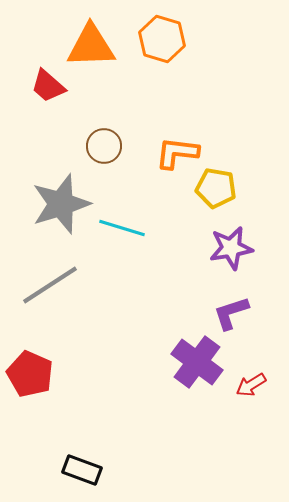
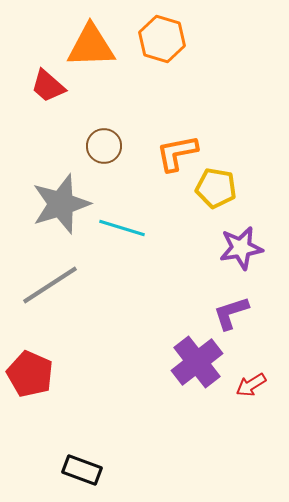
orange L-shape: rotated 18 degrees counterclockwise
purple star: moved 10 px right
purple cross: rotated 15 degrees clockwise
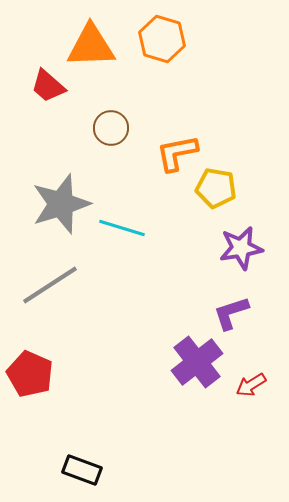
brown circle: moved 7 px right, 18 px up
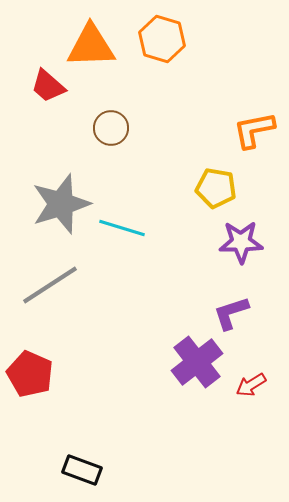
orange L-shape: moved 77 px right, 23 px up
purple star: moved 6 px up; rotated 9 degrees clockwise
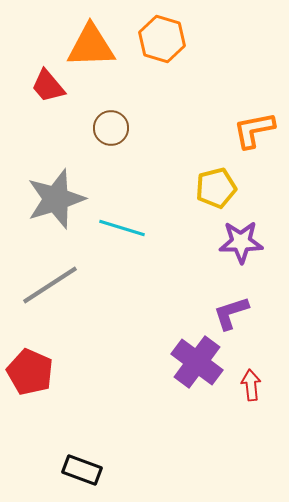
red trapezoid: rotated 9 degrees clockwise
yellow pentagon: rotated 24 degrees counterclockwise
gray star: moved 5 px left, 5 px up
purple cross: rotated 15 degrees counterclockwise
red pentagon: moved 2 px up
red arrow: rotated 116 degrees clockwise
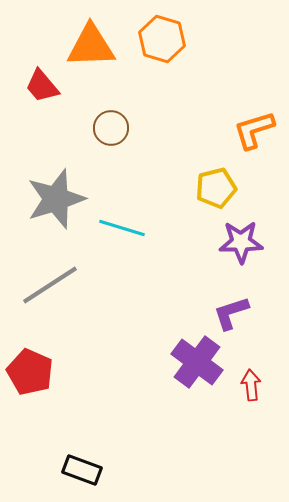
red trapezoid: moved 6 px left
orange L-shape: rotated 6 degrees counterclockwise
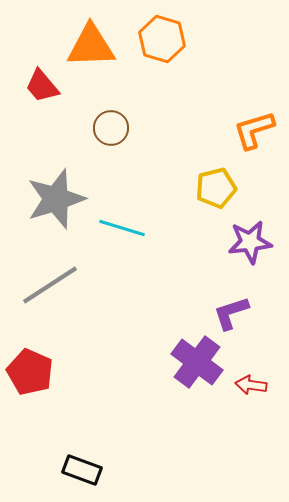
purple star: moved 9 px right; rotated 6 degrees counterclockwise
red arrow: rotated 76 degrees counterclockwise
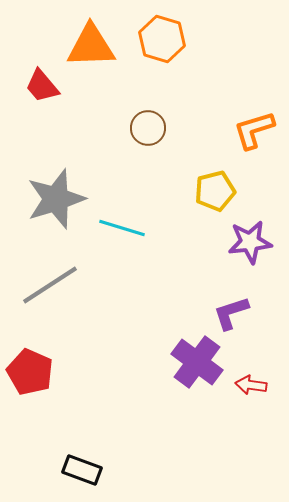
brown circle: moved 37 px right
yellow pentagon: moved 1 px left, 3 px down
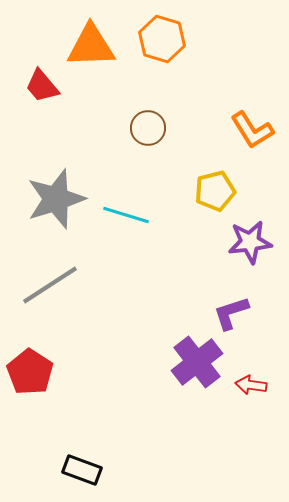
orange L-shape: moved 2 px left; rotated 105 degrees counterclockwise
cyan line: moved 4 px right, 13 px up
purple cross: rotated 15 degrees clockwise
red pentagon: rotated 9 degrees clockwise
